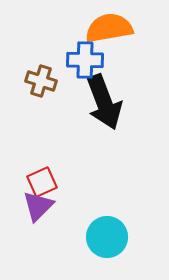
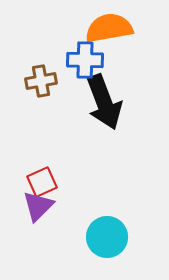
brown cross: rotated 28 degrees counterclockwise
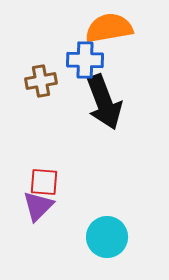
red square: moved 2 px right; rotated 28 degrees clockwise
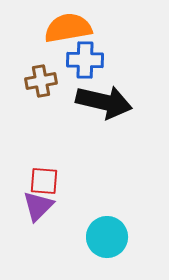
orange semicircle: moved 41 px left
black arrow: rotated 56 degrees counterclockwise
red square: moved 1 px up
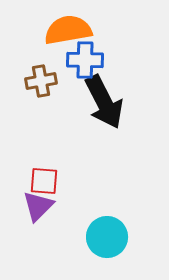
orange semicircle: moved 2 px down
black arrow: rotated 50 degrees clockwise
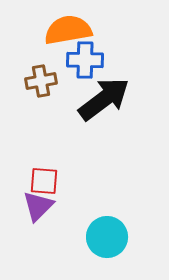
black arrow: moved 3 px up; rotated 100 degrees counterclockwise
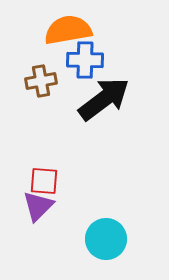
cyan circle: moved 1 px left, 2 px down
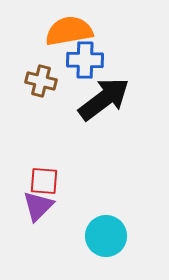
orange semicircle: moved 1 px right, 1 px down
brown cross: rotated 24 degrees clockwise
cyan circle: moved 3 px up
